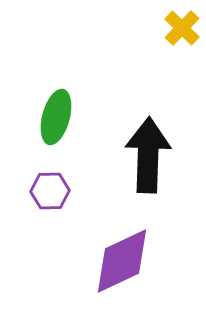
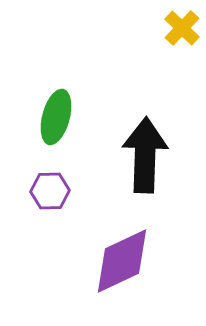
black arrow: moved 3 px left
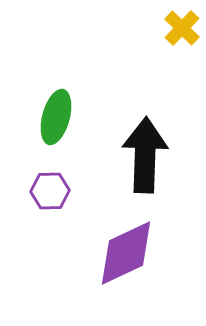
purple diamond: moved 4 px right, 8 px up
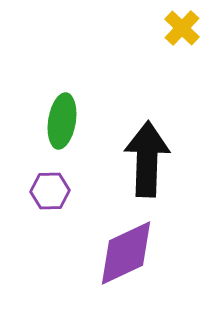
green ellipse: moved 6 px right, 4 px down; rotated 6 degrees counterclockwise
black arrow: moved 2 px right, 4 px down
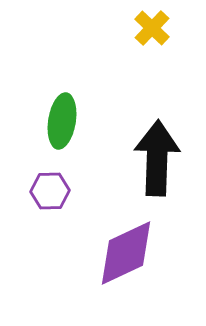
yellow cross: moved 30 px left
black arrow: moved 10 px right, 1 px up
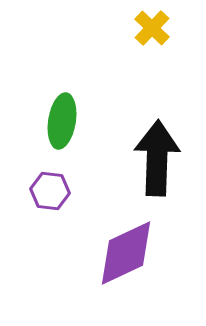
purple hexagon: rotated 9 degrees clockwise
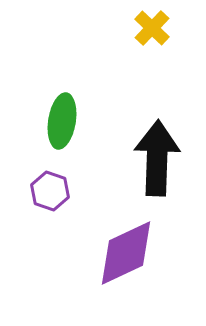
purple hexagon: rotated 12 degrees clockwise
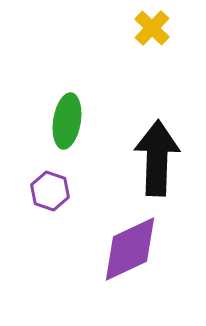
green ellipse: moved 5 px right
purple diamond: moved 4 px right, 4 px up
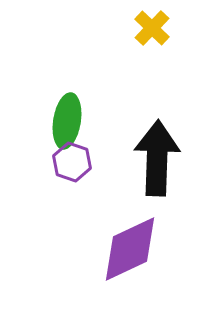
purple hexagon: moved 22 px right, 29 px up
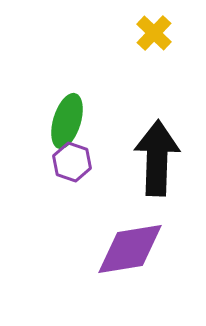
yellow cross: moved 2 px right, 5 px down
green ellipse: rotated 8 degrees clockwise
purple diamond: rotated 16 degrees clockwise
